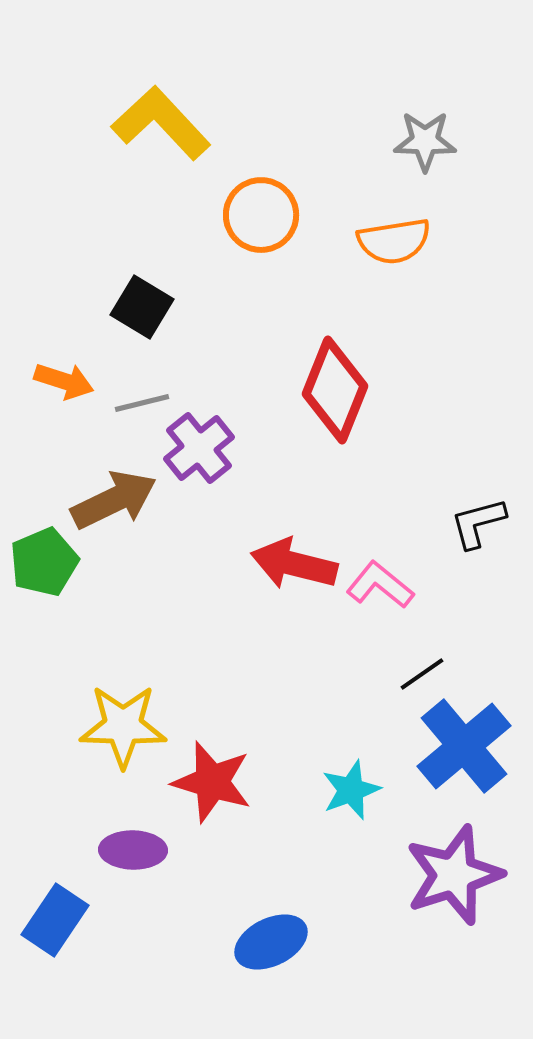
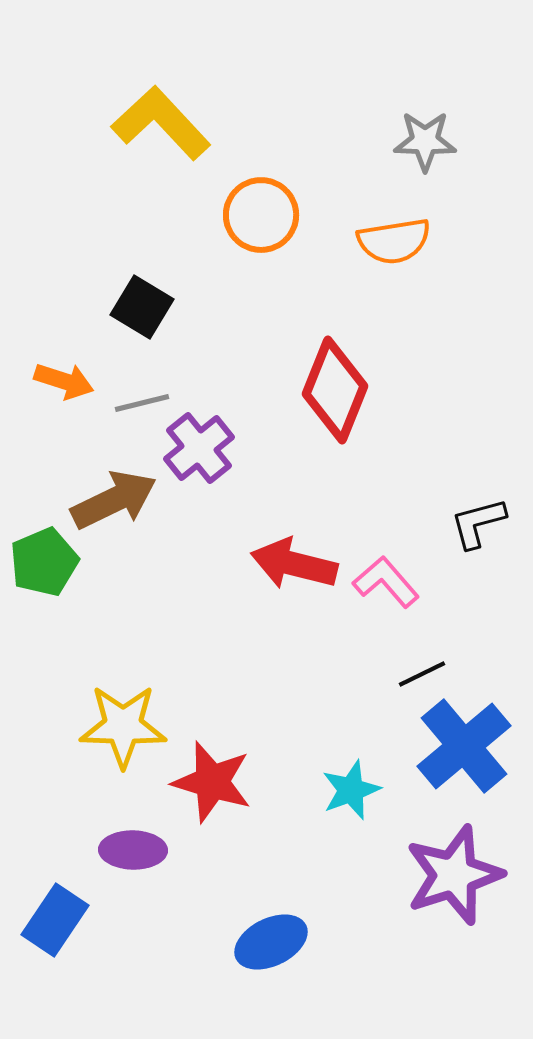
pink L-shape: moved 6 px right, 3 px up; rotated 10 degrees clockwise
black line: rotated 9 degrees clockwise
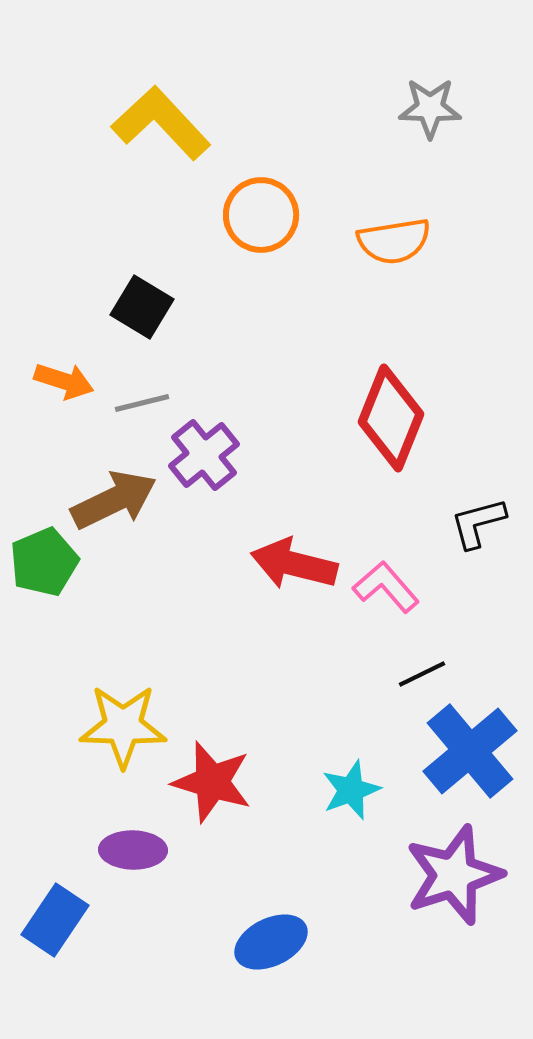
gray star: moved 5 px right, 33 px up
red diamond: moved 56 px right, 28 px down
purple cross: moved 5 px right, 7 px down
pink L-shape: moved 5 px down
blue cross: moved 6 px right, 5 px down
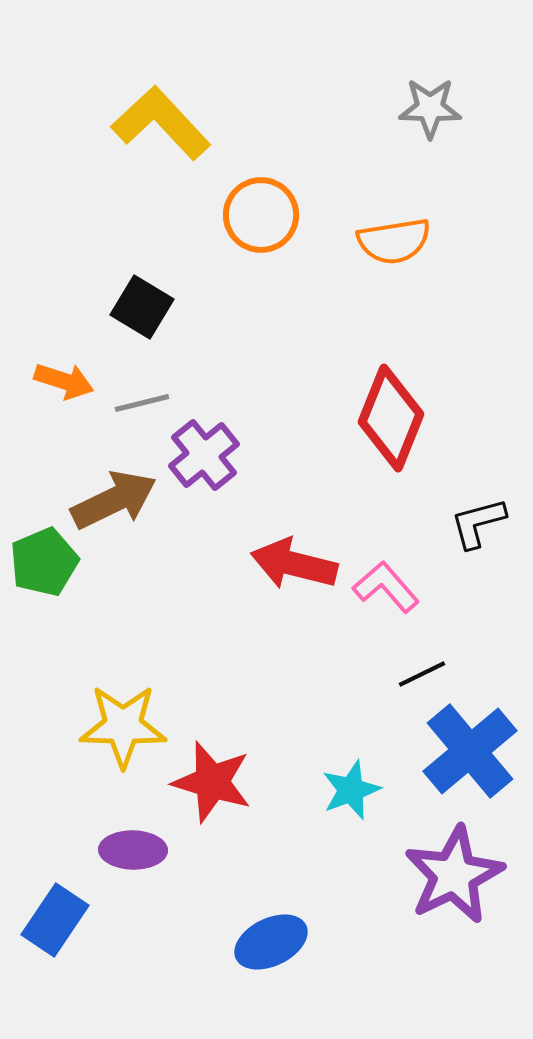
purple star: rotated 8 degrees counterclockwise
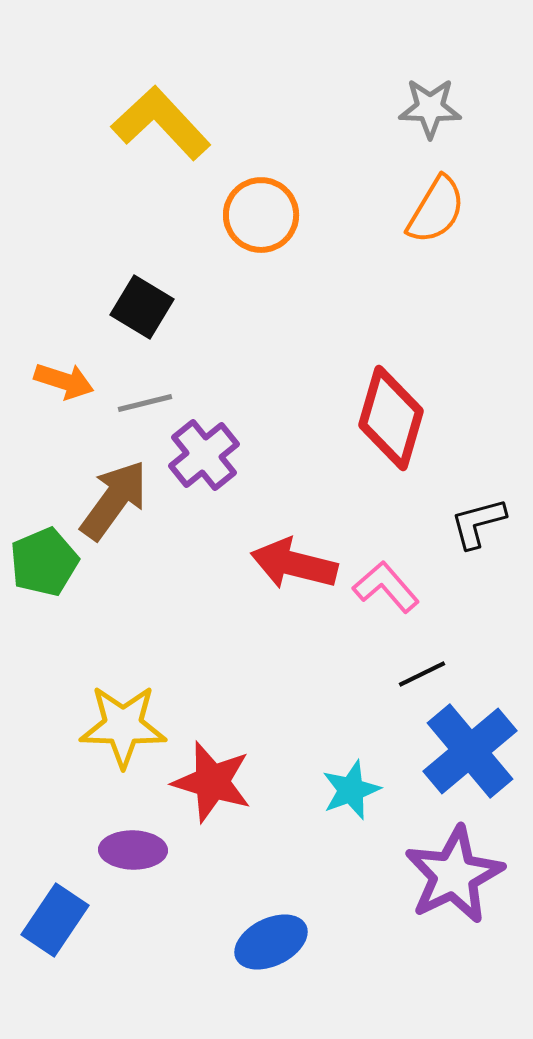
orange semicircle: moved 42 px right, 31 px up; rotated 50 degrees counterclockwise
gray line: moved 3 px right
red diamond: rotated 6 degrees counterclockwise
brown arrow: rotated 28 degrees counterclockwise
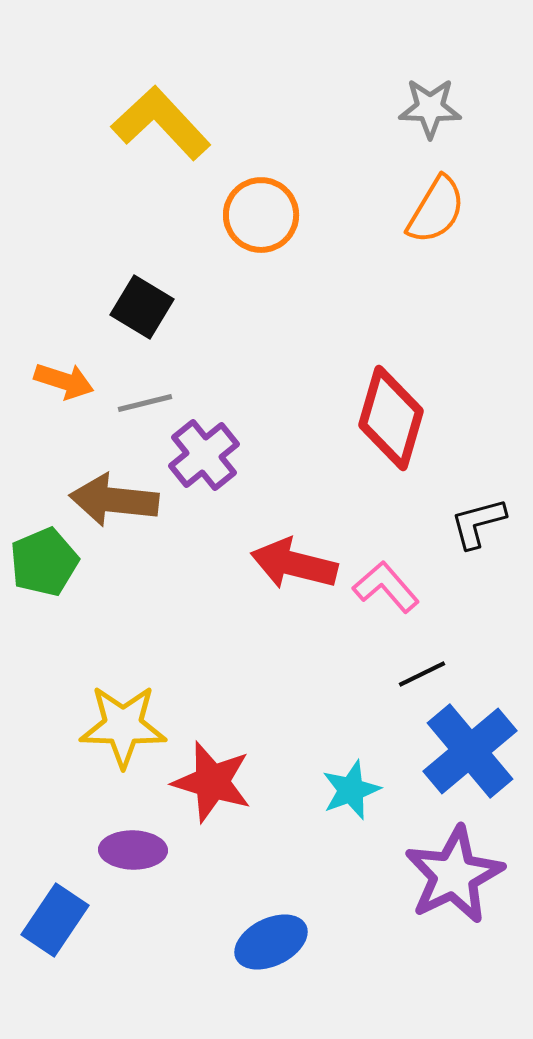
brown arrow: rotated 120 degrees counterclockwise
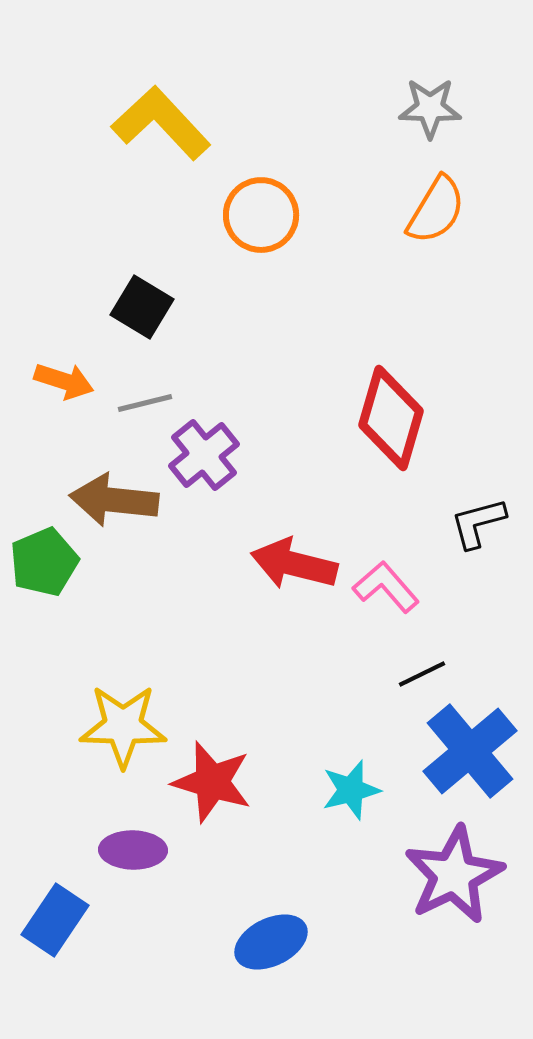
cyan star: rotated 6 degrees clockwise
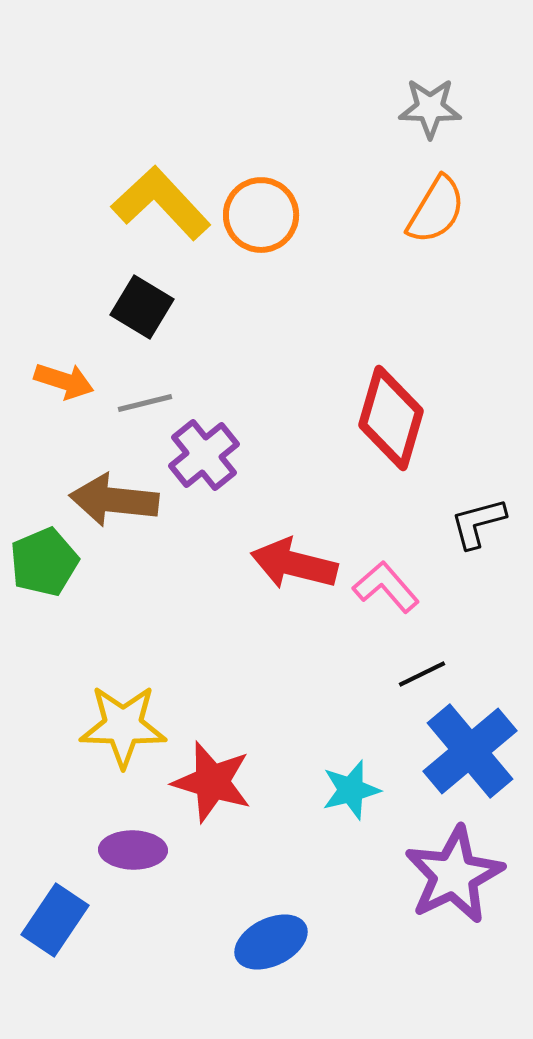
yellow L-shape: moved 80 px down
